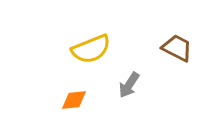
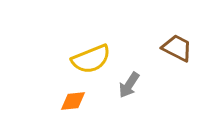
yellow semicircle: moved 10 px down
orange diamond: moved 1 px left, 1 px down
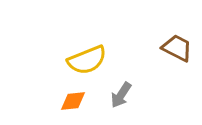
yellow semicircle: moved 4 px left, 1 px down
gray arrow: moved 8 px left, 10 px down
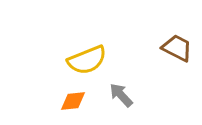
gray arrow: rotated 104 degrees clockwise
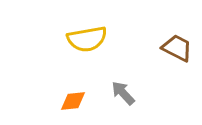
yellow semicircle: moved 21 px up; rotated 12 degrees clockwise
gray arrow: moved 2 px right, 2 px up
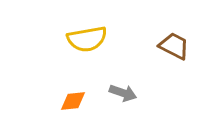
brown trapezoid: moved 3 px left, 2 px up
gray arrow: rotated 152 degrees clockwise
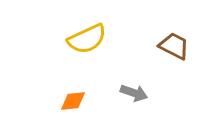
yellow semicircle: rotated 15 degrees counterclockwise
gray arrow: moved 11 px right
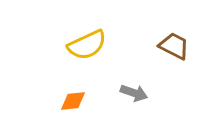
yellow semicircle: moved 6 px down
